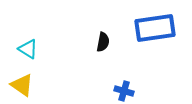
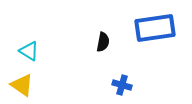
cyan triangle: moved 1 px right, 2 px down
blue cross: moved 2 px left, 6 px up
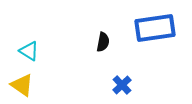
blue cross: rotated 30 degrees clockwise
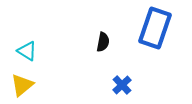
blue rectangle: rotated 63 degrees counterclockwise
cyan triangle: moved 2 px left
yellow triangle: rotated 45 degrees clockwise
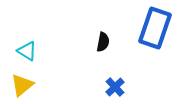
blue cross: moved 7 px left, 2 px down
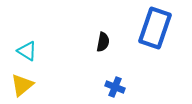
blue cross: rotated 24 degrees counterclockwise
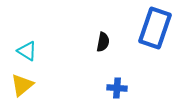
blue cross: moved 2 px right, 1 px down; rotated 18 degrees counterclockwise
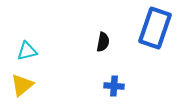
cyan triangle: rotated 45 degrees counterclockwise
blue cross: moved 3 px left, 2 px up
